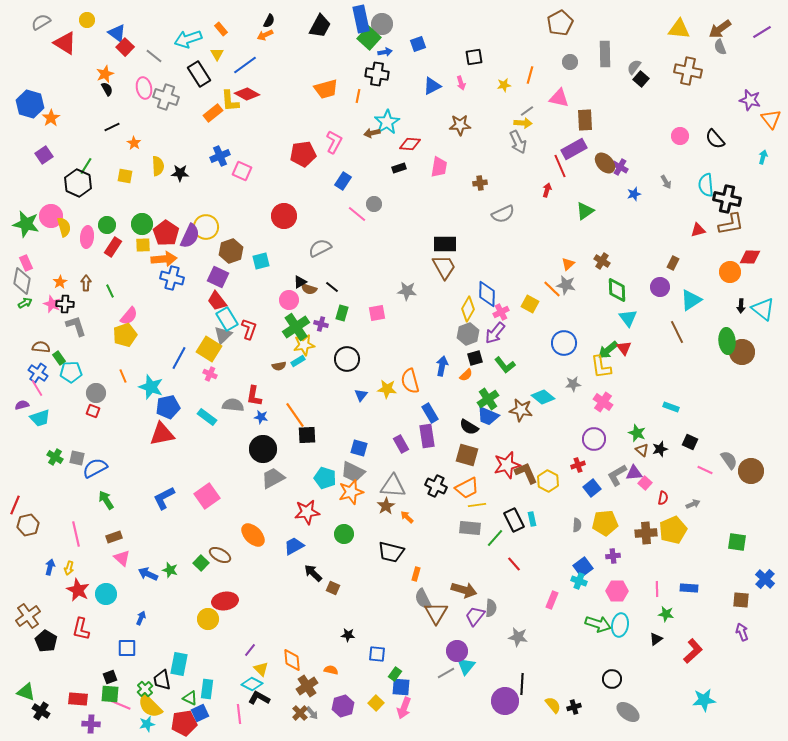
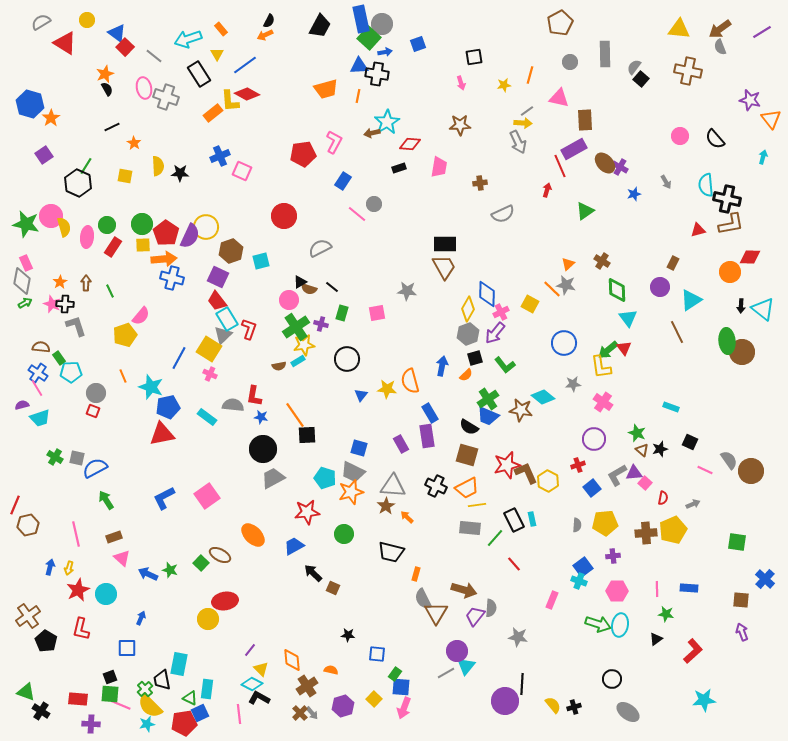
blue triangle at (432, 86): moved 73 px left, 20 px up; rotated 24 degrees clockwise
pink semicircle at (129, 316): moved 12 px right
red star at (78, 590): rotated 20 degrees clockwise
yellow square at (376, 703): moved 2 px left, 4 px up
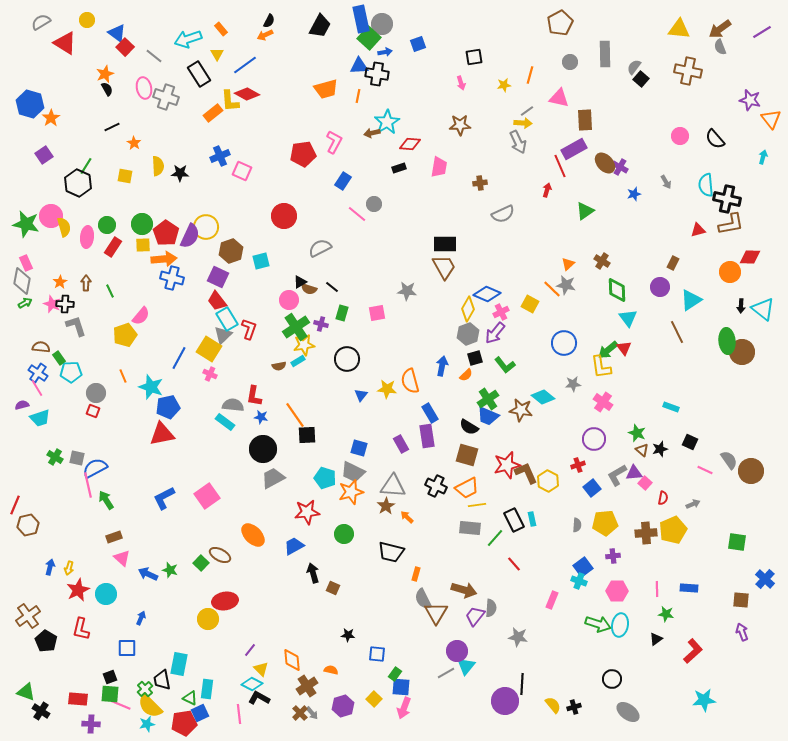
blue diamond at (487, 294): rotated 68 degrees counterclockwise
cyan rectangle at (207, 417): moved 18 px right, 5 px down
pink line at (76, 534): moved 12 px right, 49 px up
black arrow at (313, 573): rotated 30 degrees clockwise
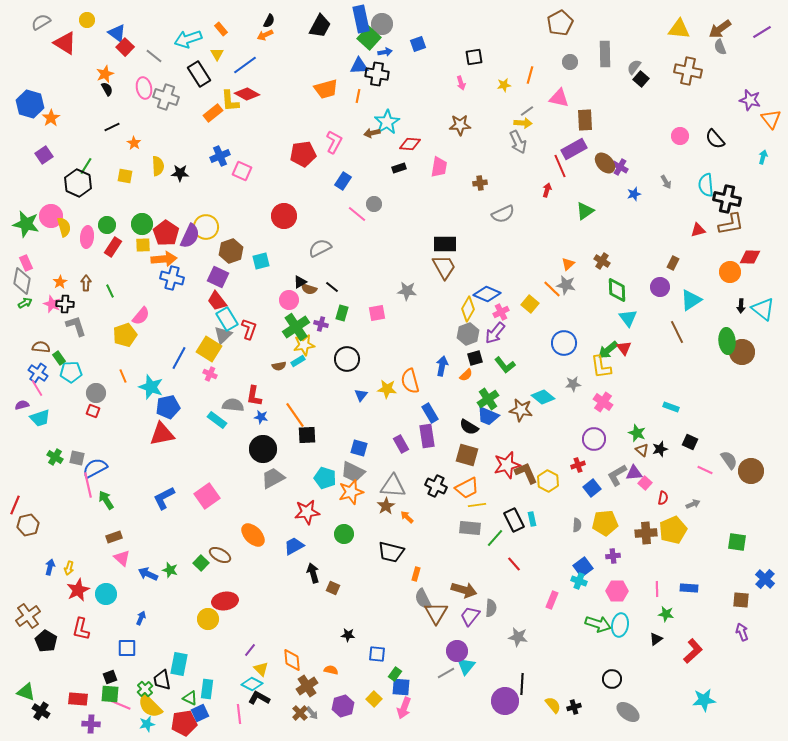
yellow square at (530, 304): rotated 12 degrees clockwise
cyan rectangle at (225, 422): moved 8 px left, 2 px up
purple trapezoid at (475, 616): moved 5 px left
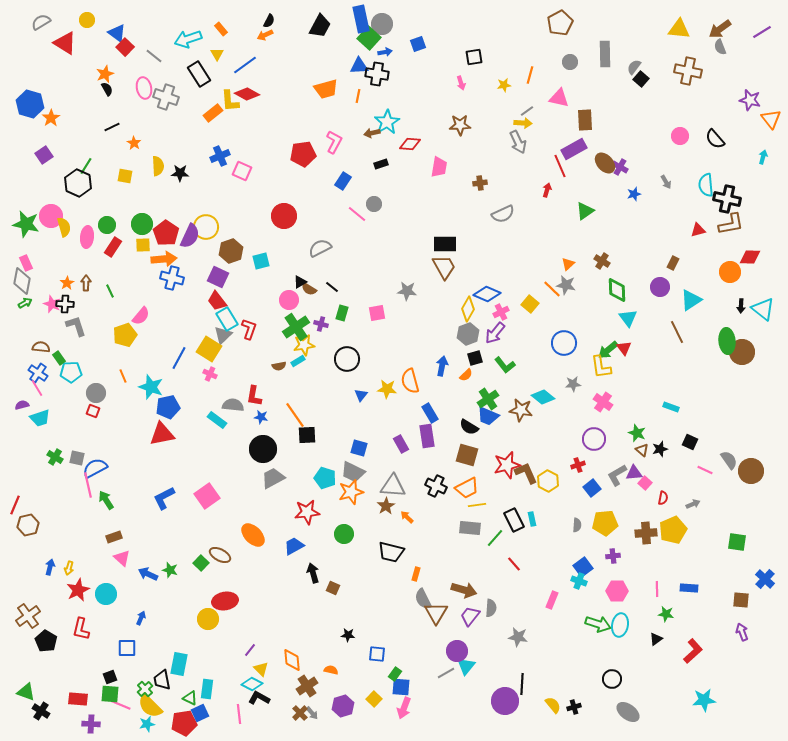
black rectangle at (399, 168): moved 18 px left, 4 px up
orange star at (60, 282): moved 7 px right, 1 px down
brown semicircle at (309, 289): rotated 14 degrees clockwise
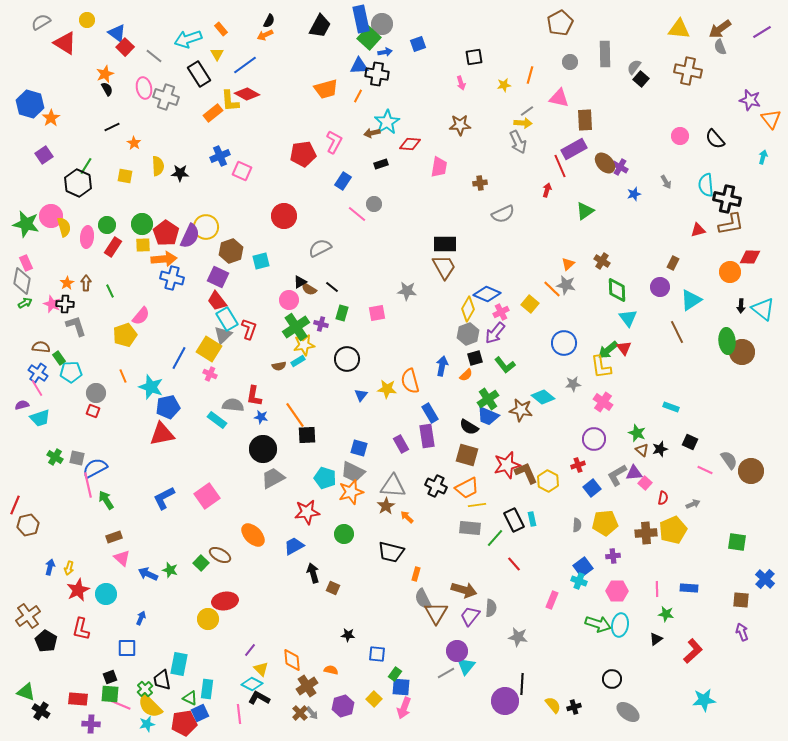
orange line at (358, 96): rotated 16 degrees clockwise
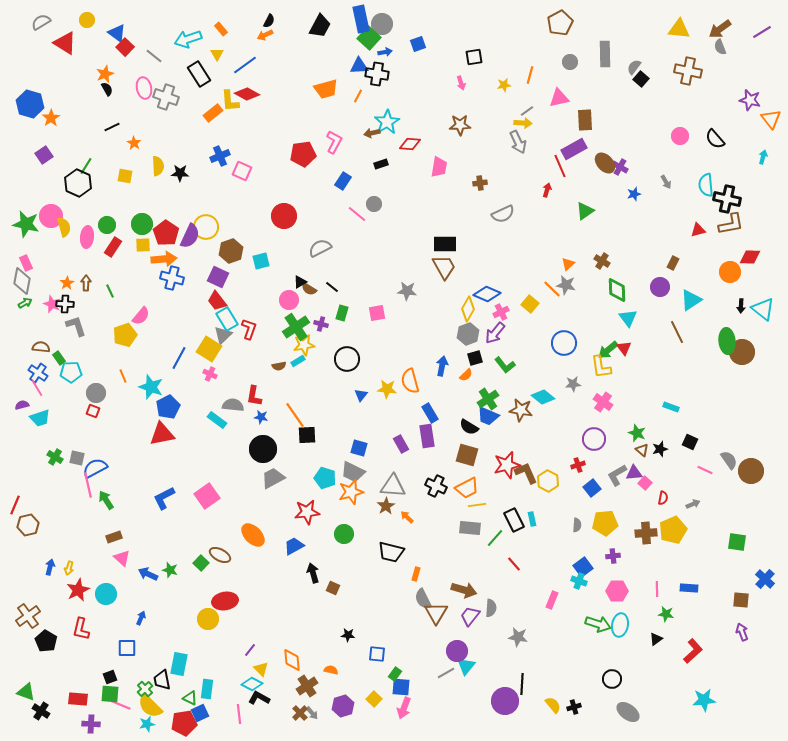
pink triangle at (559, 98): rotated 25 degrees counterclockwise
blue pentagon at (168, 407): rotated 15 degrees counterclockwise
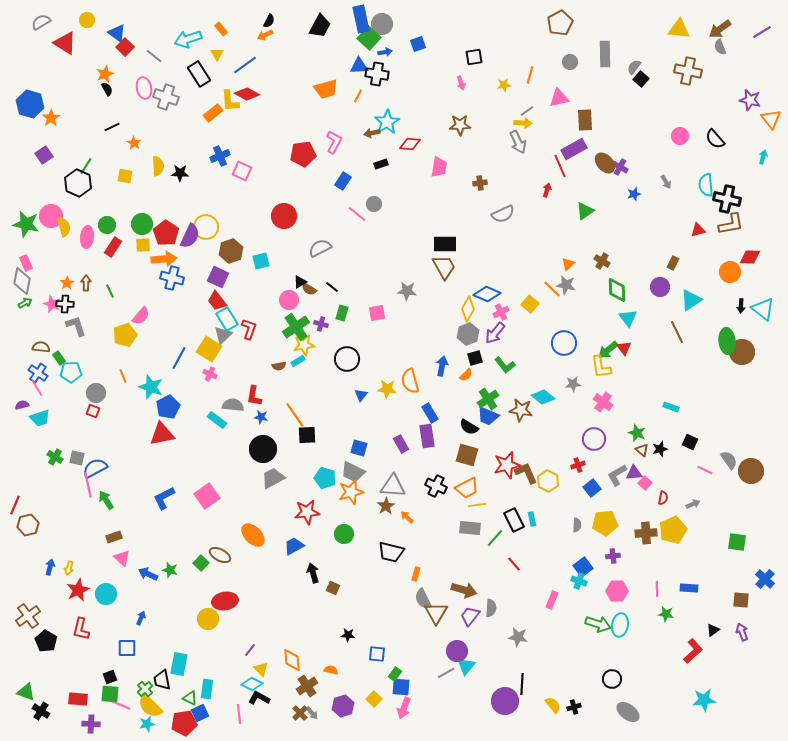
black triangle at (656, 639): moved 57 px right, 9 px up
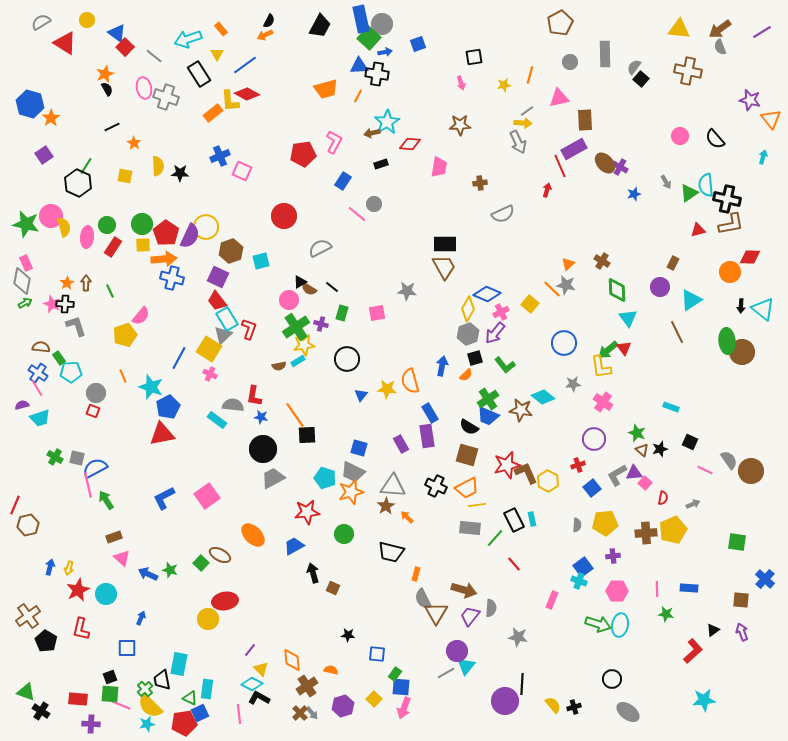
green triangle at (585, 211): moved 104 px right, 18 px up
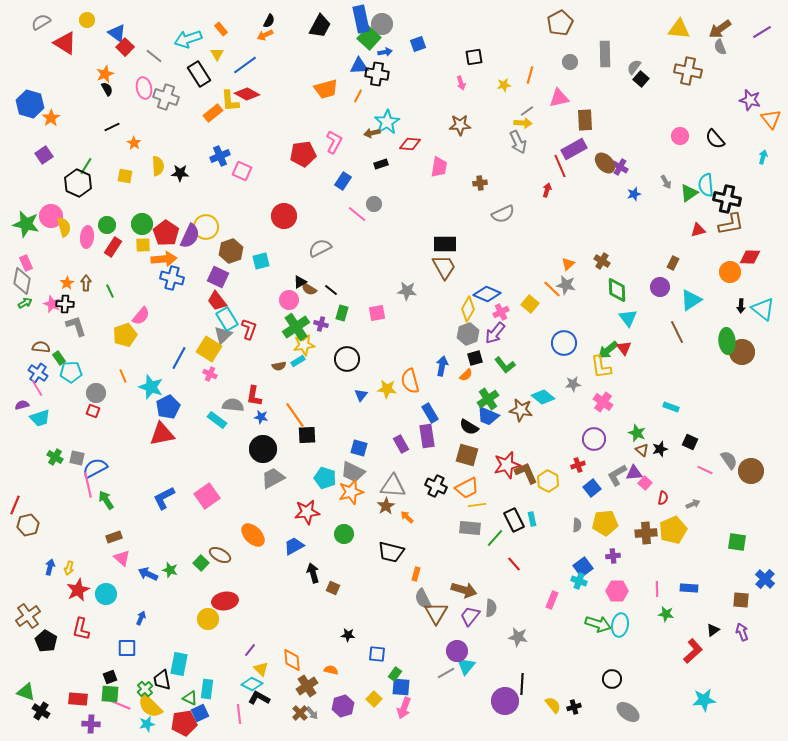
black line at (332, 287): moved 1 px left, 3 px down
